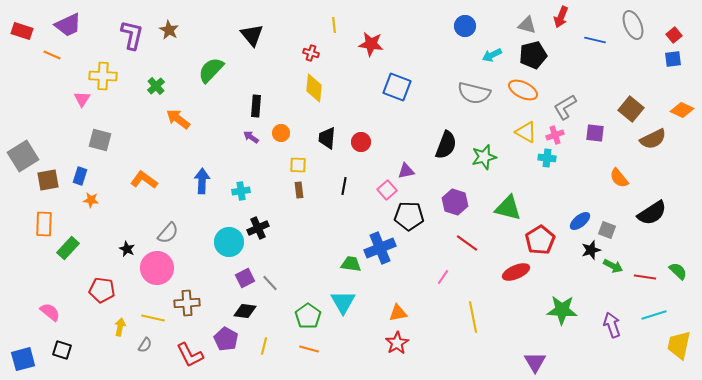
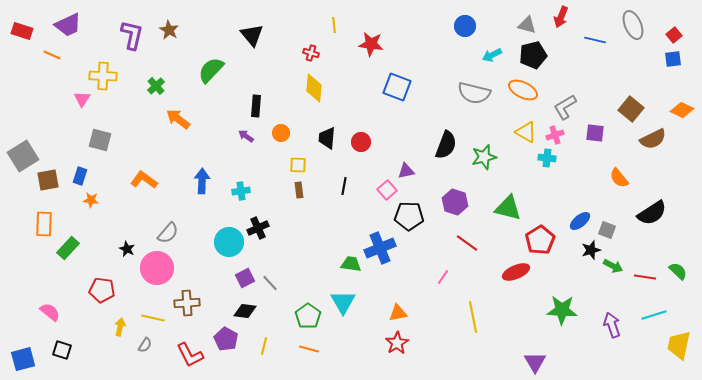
purple arrow at (251, 137): moved 5 px left, 1 px up
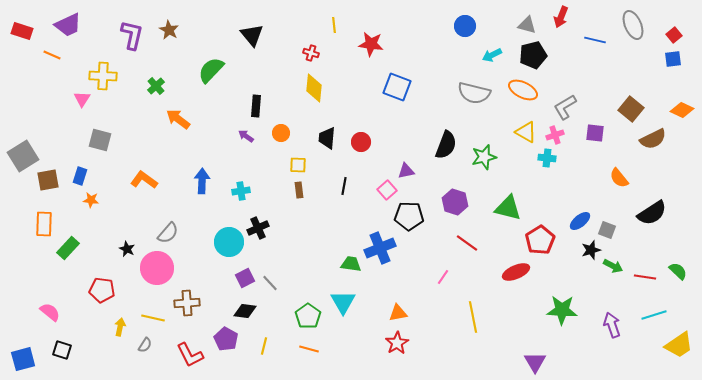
yellow trapezoid at (679, 345): rotated 136 degrees counterclockwise
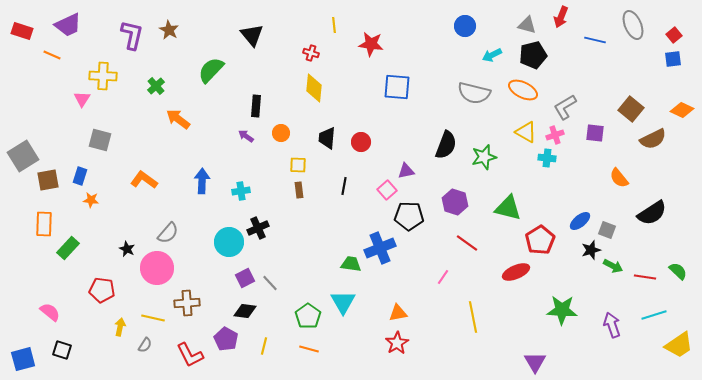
blue square at (397, 87): rotated 16 degrees counterclockwise
